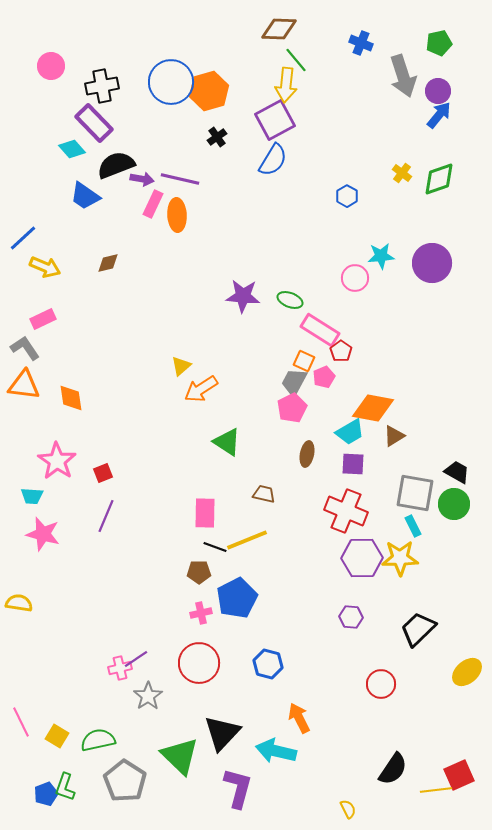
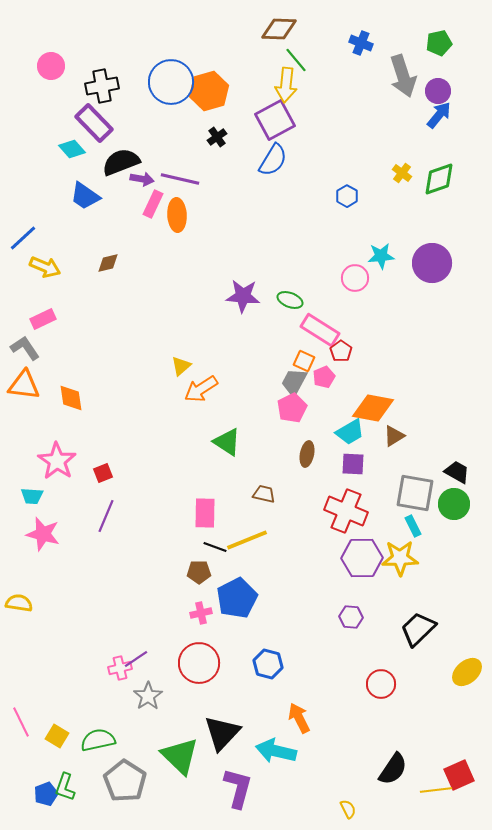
black semicircle at (116, 165): moved 5 px right, 3 px up
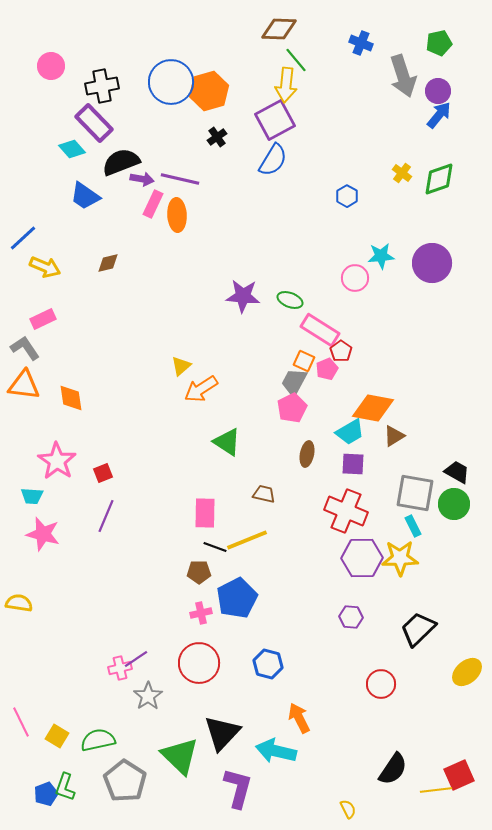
pink pentagon at (324, 377): moved 3 px right, 8 px up
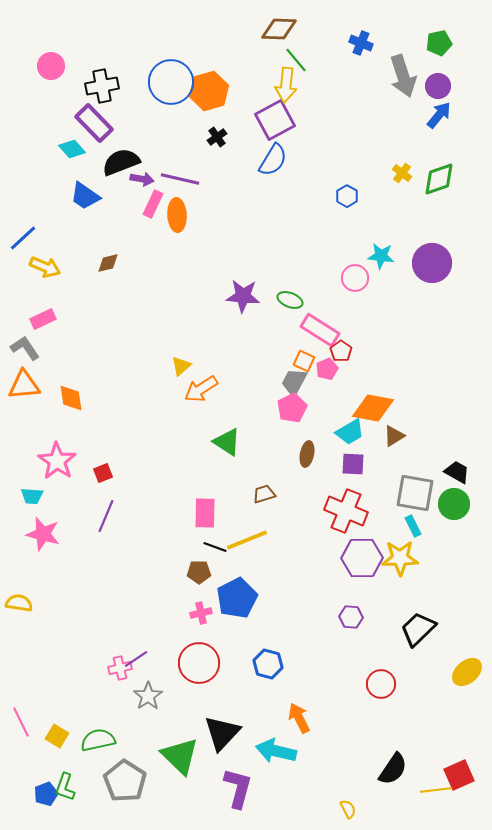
purple circle at (438, 91): moved 5 px up
cyan star at (381, 256): rotated 12 degrees clockwise
orange triangle at (24, 385): rotated 12 degrees counterclockwise
brown trapezoid at (264, 494): rotated 30 degrees counterclockwise
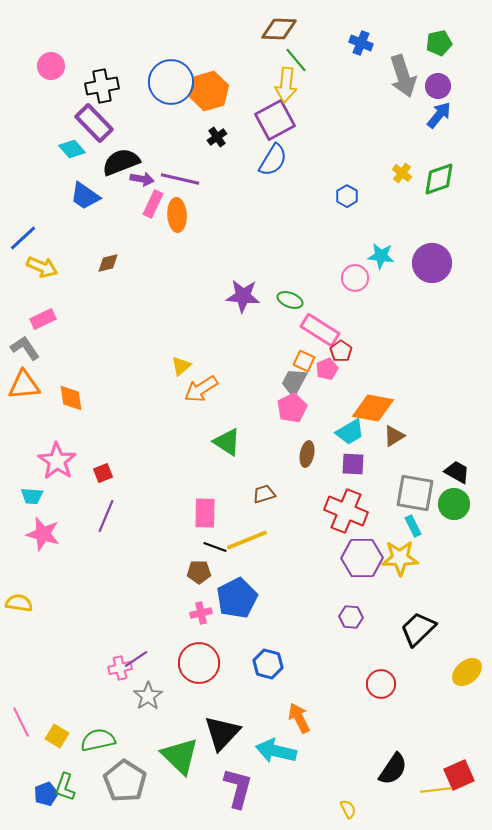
yellow arrow at (45, 267): moved 3 px left
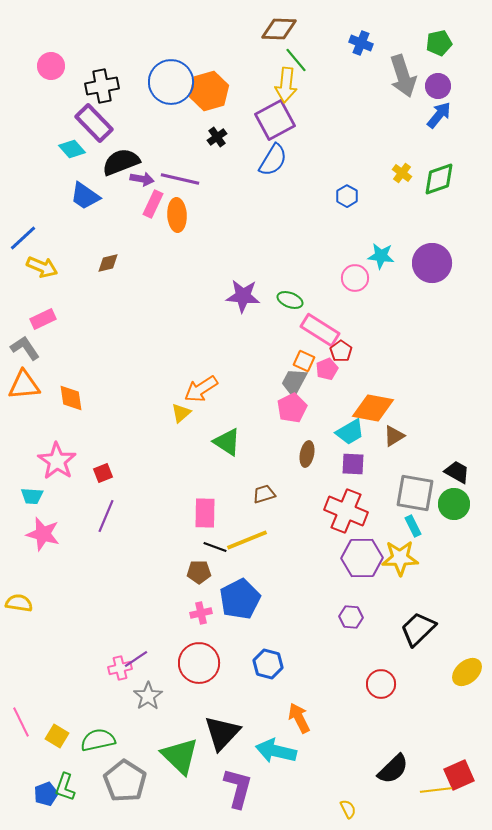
yellow triangle at (181, 366): moved 47 px down
blue pentagon at (237, 598): moved 3 px right, 1 px down
black semicircle at (393, 769): rotated 12 degrees clockwise
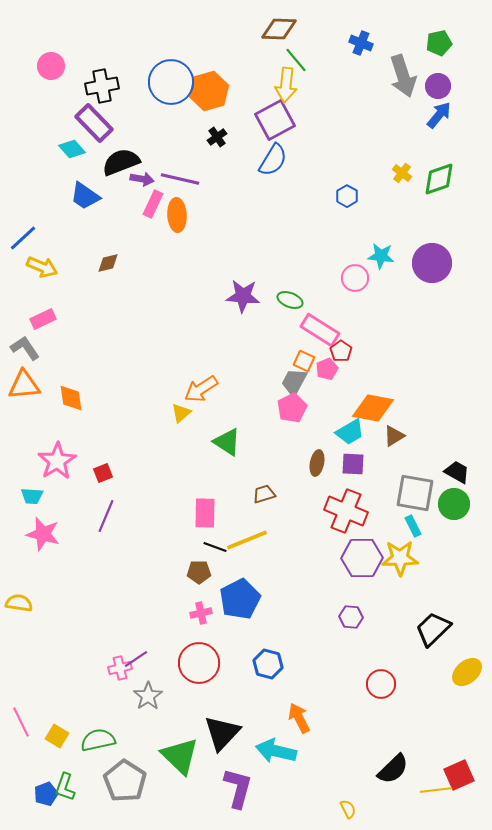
brown ellipse at (307, 454): moved 10 px right, 9 px down
pink star at (57, 461): rotated 6 degrees clockwise
black trapezoid at (418, 629): moved 15 px right
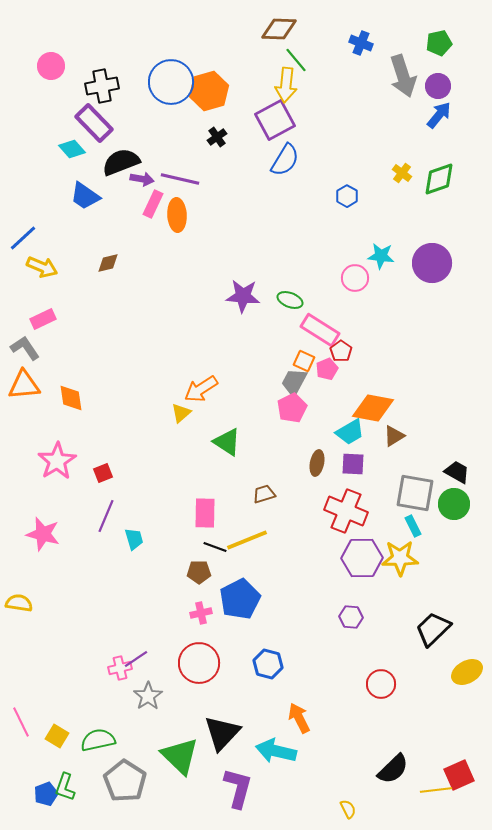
blue semicircle at (273, 160): moved 12 px right
cyan trapezoid at (32, 496): moved 102 px right, 43 px down; rotated 110 degrees counterclockwise
yellow ellipse at (467, 672): rotated 12 degrees clockwise
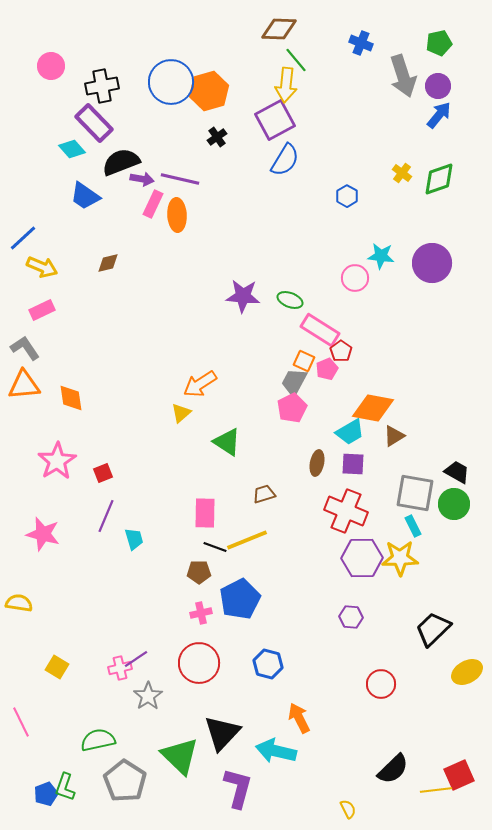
pink rectangle at (43, 319): moved 1 px left, 9 px up
orange arrow at (201, 389): moved 1 px left, 5 px up
yellow square at (57, 736): moved 69 px up
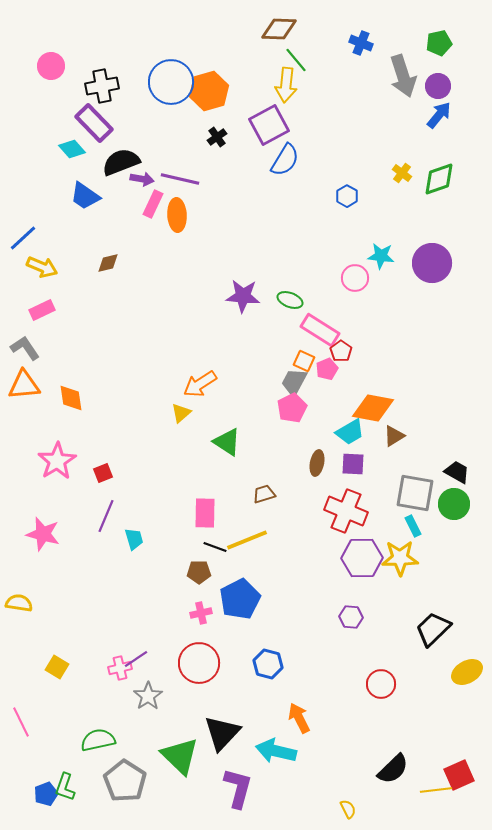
purple square at (275, 120): moved 6 px left, 5 px down
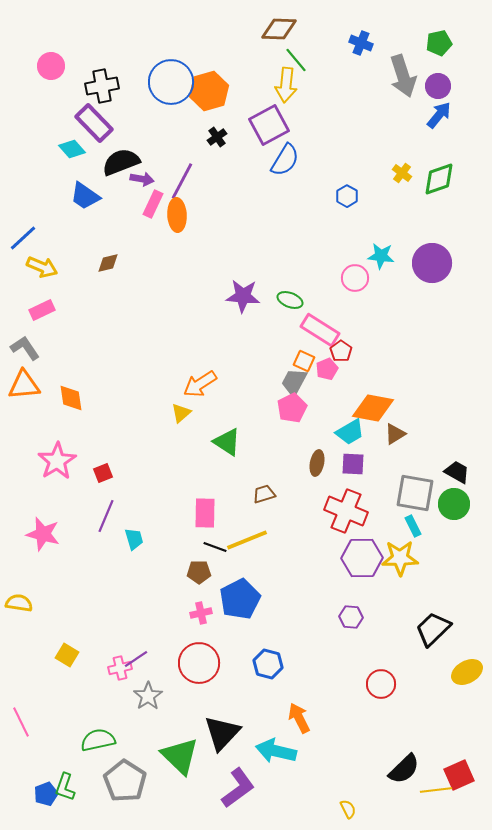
purple line at (180, 179): moved 2 px right, 2 px down; rotated 75 degrees counterclockwise
brown triangle at (394, 436): moved 1 px right, 2 px up
yellow square at (57, 667): moved 10 px right, 12 px up
black semicircle at (393, 769): moved 11 px right
purple L-shape at (238, 788): rotated 39 degrees clockwise
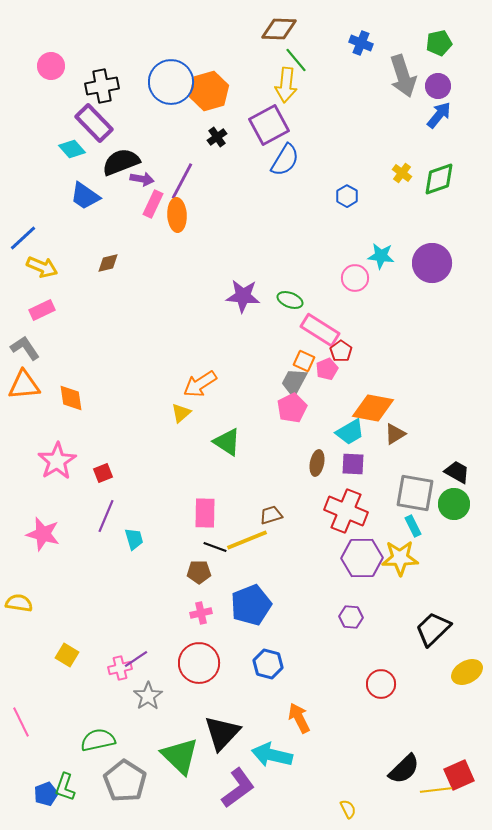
brown trapezoid at (264, 494): moved 7 px right, 21 px down
blue pentagon at (240, 599): moved 11 px right, 6 px down; rotated 6 degrees clockwise
cyan arrow at (276, 751): moved 4 px left, 4 px down
